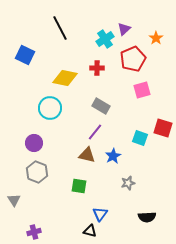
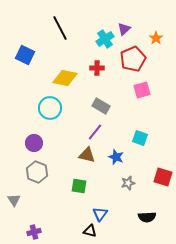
red square: moved 49 px down
blue star: moved 3 px right, 1 px down; rotated 21 degrees counterclockwise
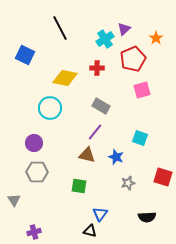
gray hexagon: rotated 20 degrees counterclockwise
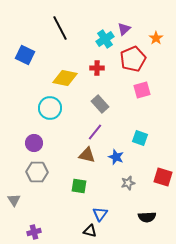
gray rectangle: moved 1 px left, 2 px up; rotated 18 degrees clockwise
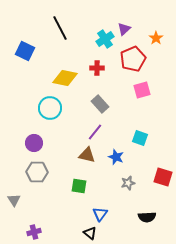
blue square: moved 4 px up
black triangle: moved 2 px down; rotated 24 degrees clockwise
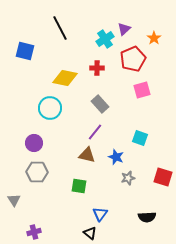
orange star: moved 2 px left
blue square: rotated 12 degrees counterclockwise
gray star: moved 5 px up
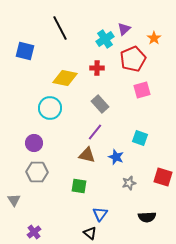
gray star: moved 1 px right, 5 px down
purple cross: rotated 24 degrees counterclockwise
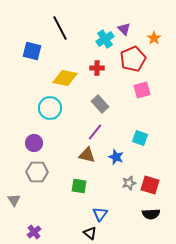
purple triangle: rotated 32 degrees counterclockwise
blue square: moved 7 px right
red square: moved 13 px left, 8 px down
black semicircle: moved 4 px right, 3 px up
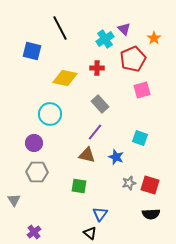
cyan circle: moved 6 px down
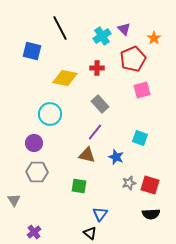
cyan cross: moved 3 px left, 3 px up
